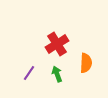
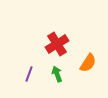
orange semicircle: moved 2 px right; rotated 30 degrees clockwise
purple line: moved 1 px down; rotated 14 degrees counterclockwise
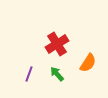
green arrow: rotated 21 degrees counterclockwise
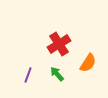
red cross: moved 2 px right
purple line: moved 1 px left, 1 px down
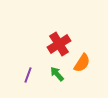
orange semicircle: moved 6 px left
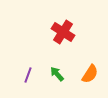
red cross: moved 4 px right, 12 px up; rotated 25 degrees counterclockwise
orange semicircle: moved 8 px right, 11 px down
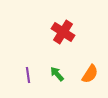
purple line: rotated 28 degrees counterclockwise
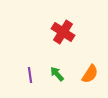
purple line: moved 2 px right
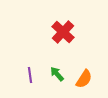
red cross: rotated 10 degrees clockwise
orange semicircle: moved 6 px left, 5 px down
